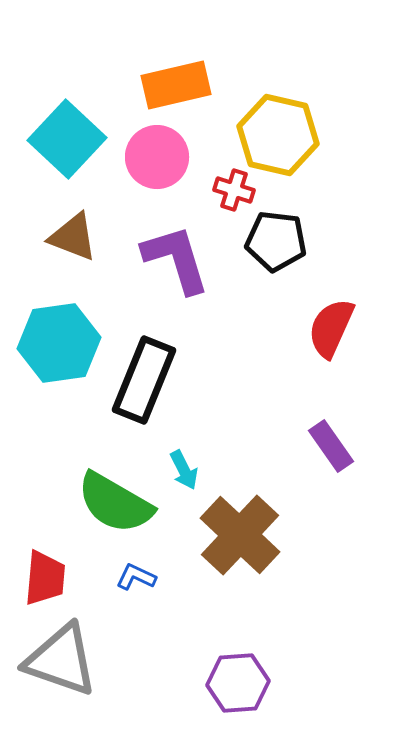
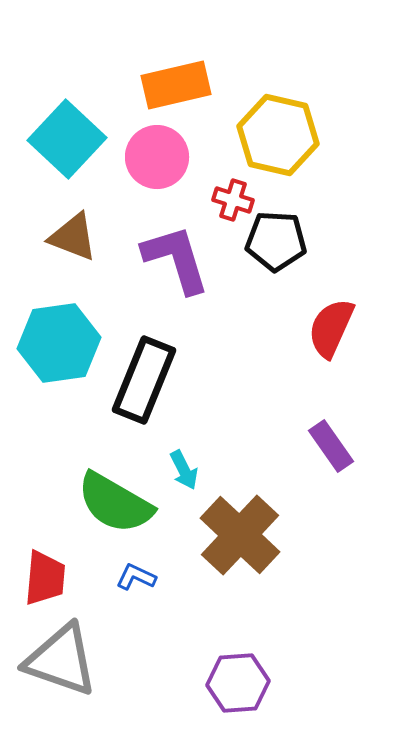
red cross: moved 1 px left, 10 px down
black pentagon: rotated 4 degrees counterclockwise
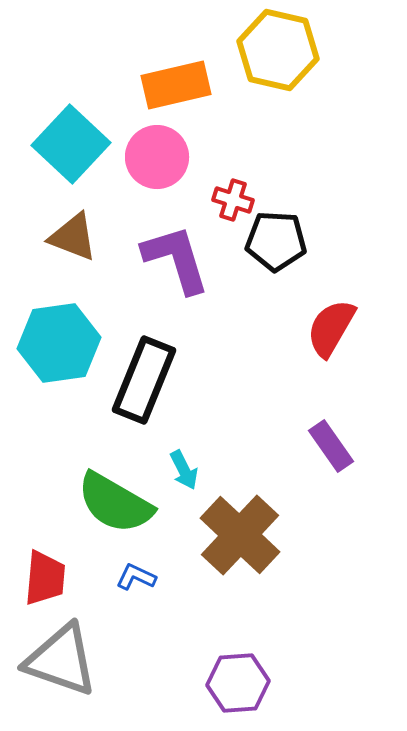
yellow hexagon: moved 85 px up
cyan square: moved 4 px right, 5 px down
red semicircle: rotated 6 degrees clockwise
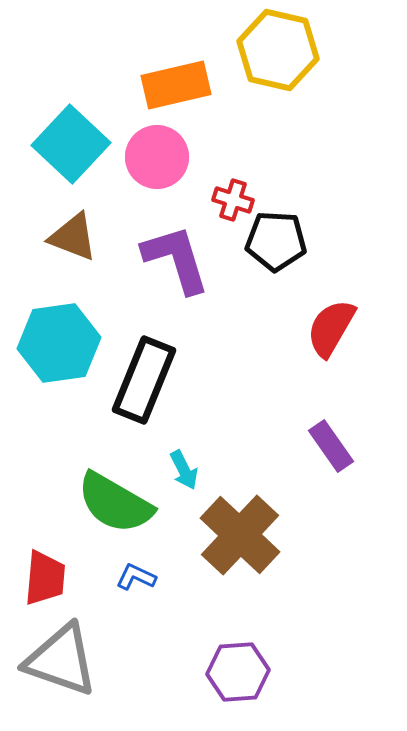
purple hexagon: moved 11 px up
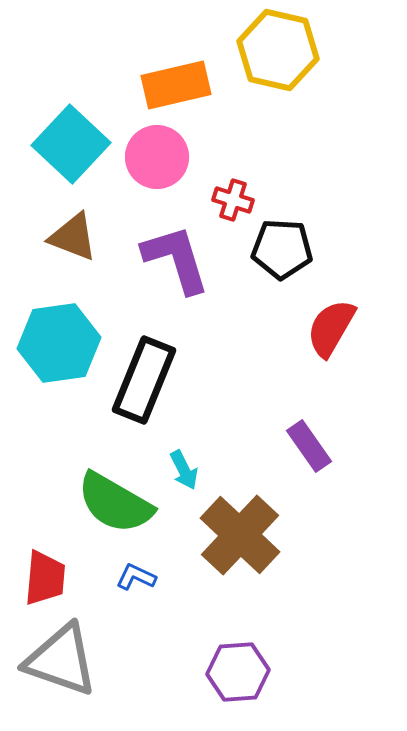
black pentagon: moved 6 px right, 8 px down
purple rectangle: moved 22 px left
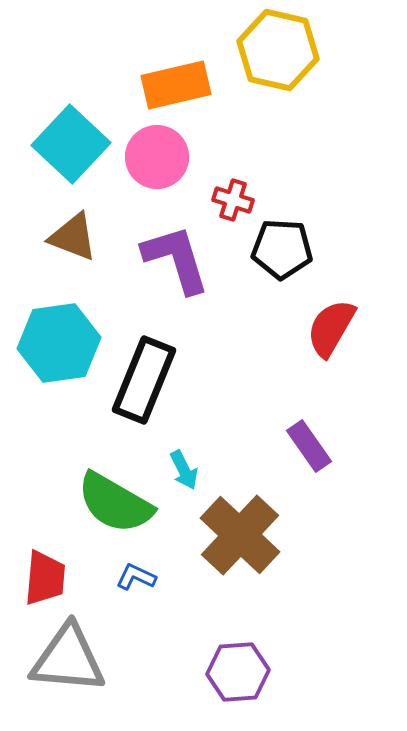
gray triangle: moved 7 px right, 1 px up; rotated 14 degrees counterclockwise
